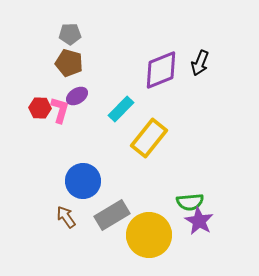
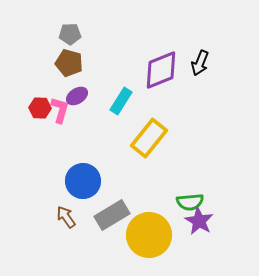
cyan rectangle: moved 8 px up; rotated 12 degrees counterclockwise
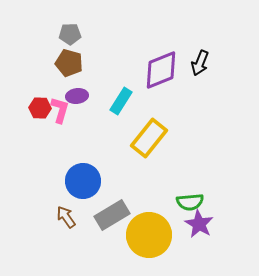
purple ellipse: rotated 25 degrees clockwise
purple star: moved 3 px down
